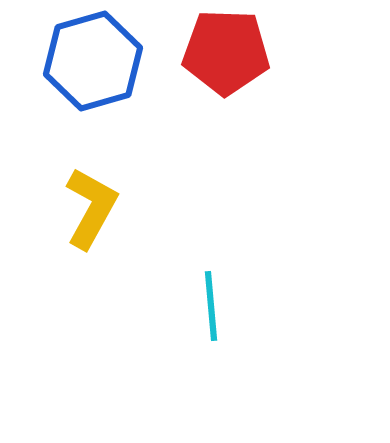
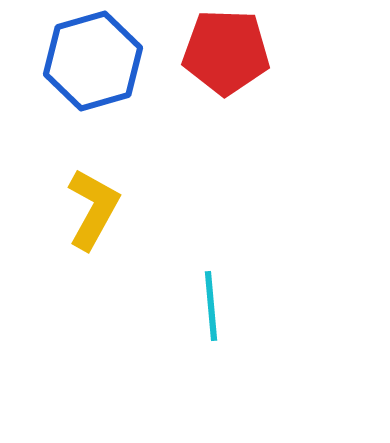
yellow L-shape: moved 2 px right, 1 px down
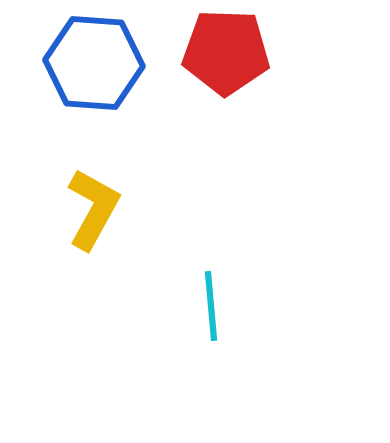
blue hexagon: moved 1 px right, 2 px down; rotated 20 degrees clockwise
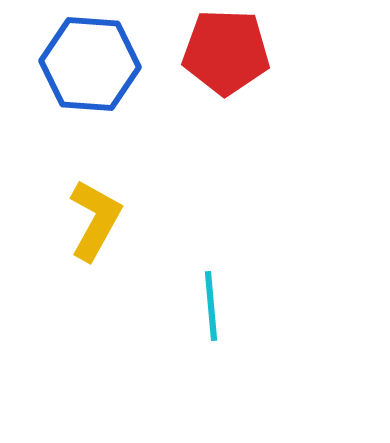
blue hexagon: moved 4 px left, 1 px down
yellow L-shape: moved 2 px right, 11 px down
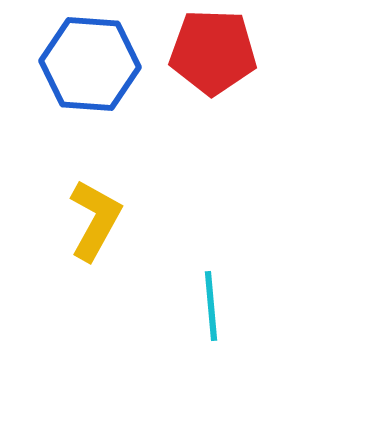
red pentagon: moved 13 px left
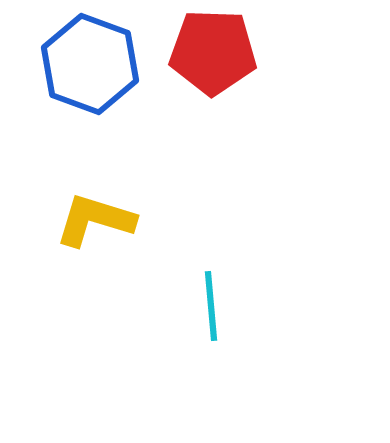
blue hexagon: rotated 16 degrees clockwise
yellow L-shape: rotated 102 degrees counterclockwise
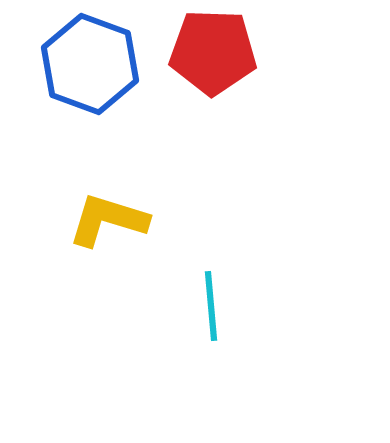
yellow L-shape: moved 13 px right
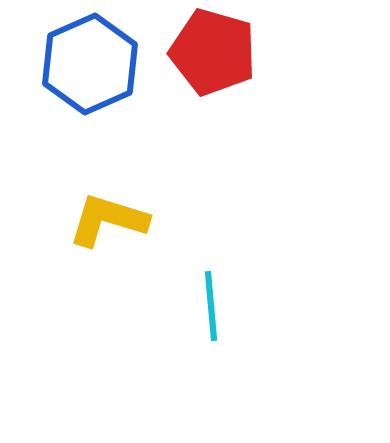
red pentagon: rotated 14 degrees clockwise
blue hexagon: rotated 16 degrees clockwise
